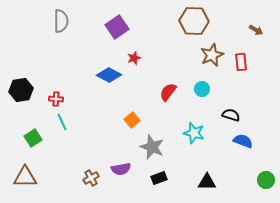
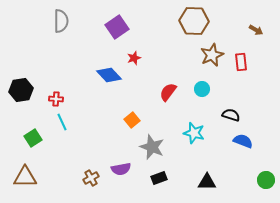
blue diamond: rotated 20 degrees clockwise
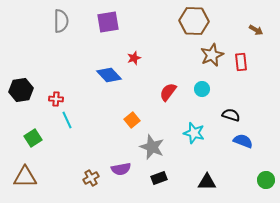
purple square: moved 9 px left, 5 px up; rotated 25 degrees clockwise
cyan line: moved 5 px right, 2 px up
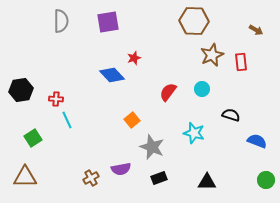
blue diamond: moved 3 px right
blue semicircle: moved 14 px right
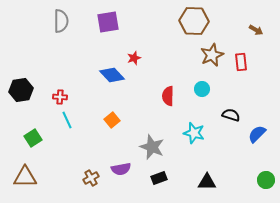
red semicircle: moved 4 px down; rotated 36 degrees counterclockwise
red cross: moved 4 px right, 2 px up
orange square: moved 20 px left
blue semicircle: moved 7 px up; rotated 66 degrees counterclockwise
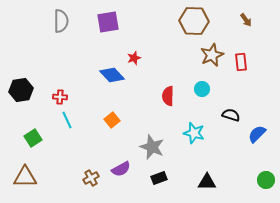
brown arrow: moved 10 px left, 10 px up; rotated 24 degrees clockwise
purple semicircle: rotated 18 degrees counterclockwise
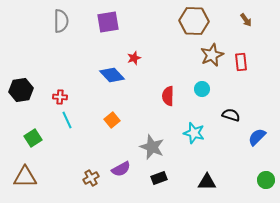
blue semicircle: moved 3 px down
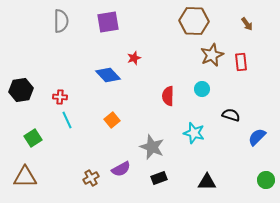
brown arrow: moved 1 px right, 4 px down
blue diamond: moved 4 px left
